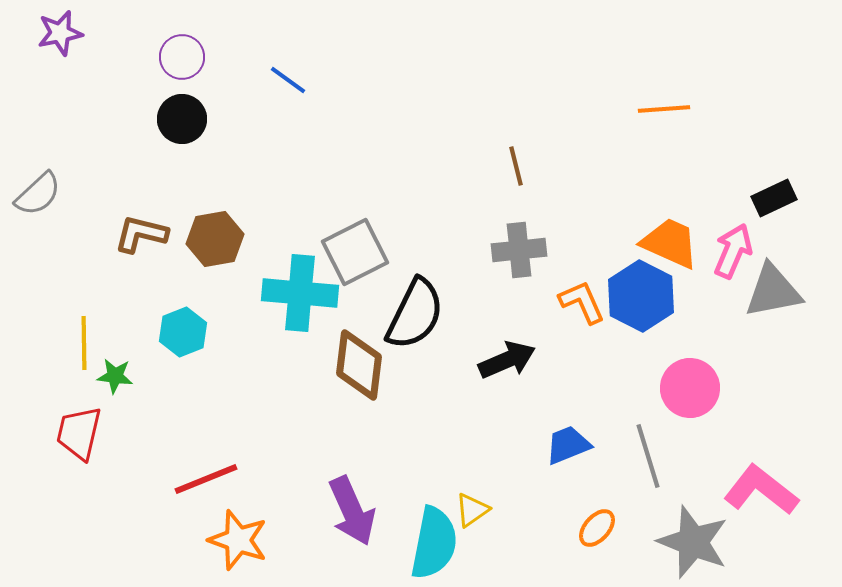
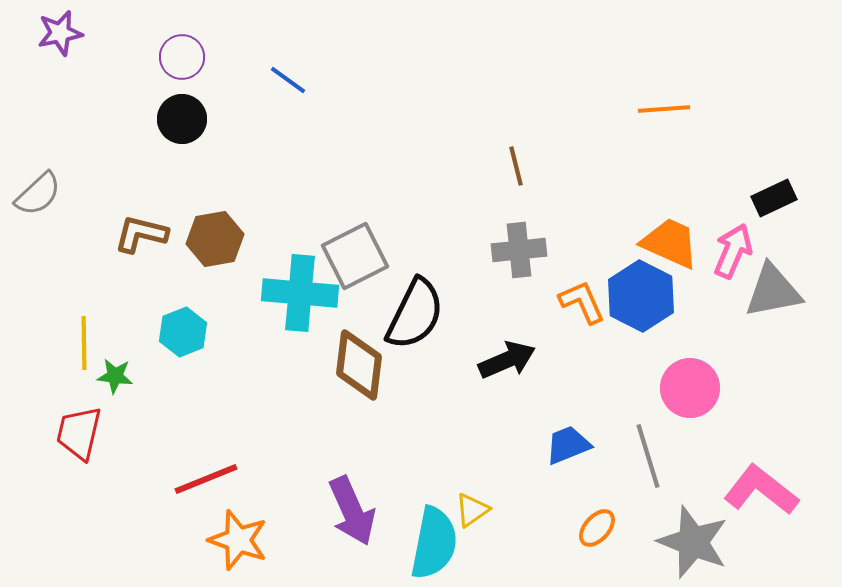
gray square: moved 4 px down
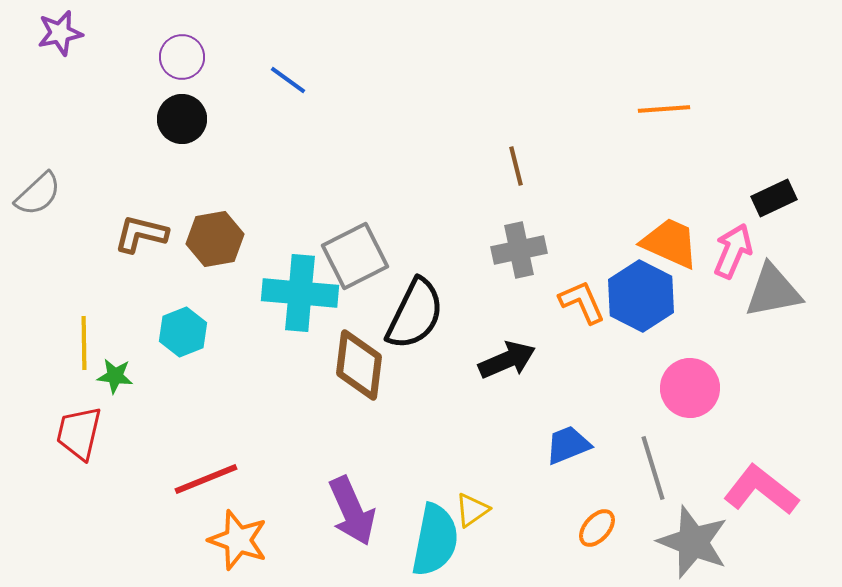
gray cross: rotated 6 degrees counterclockwise
gray line: moved 5 px right, 12 px down
cyan semicircle: moved 1 px right, 3 px up
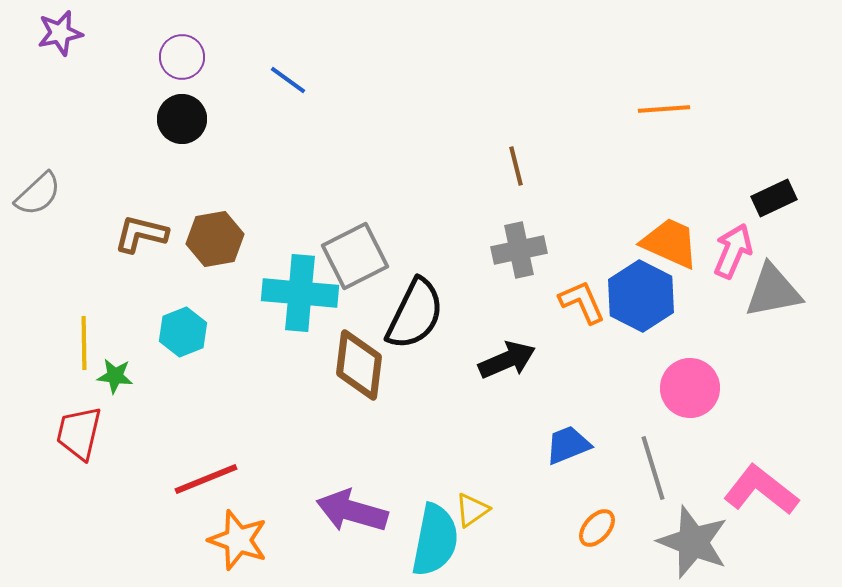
purple arrow: rotated 130 degrees clockwise
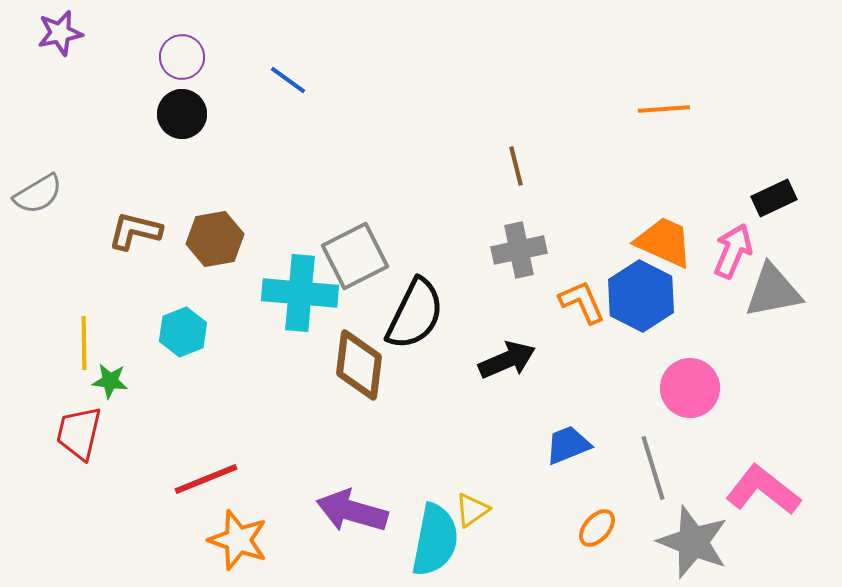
black circle: moved 5 px up
gray semicircle: rotated 12 degrees clockwise
brown L-shape: moved 6 px left, 3 px up
orange trapezoid: moved 6 px left, 1 px up
green star: moved 5 px left, 5 px down
pink L-shape: moved 2 px right
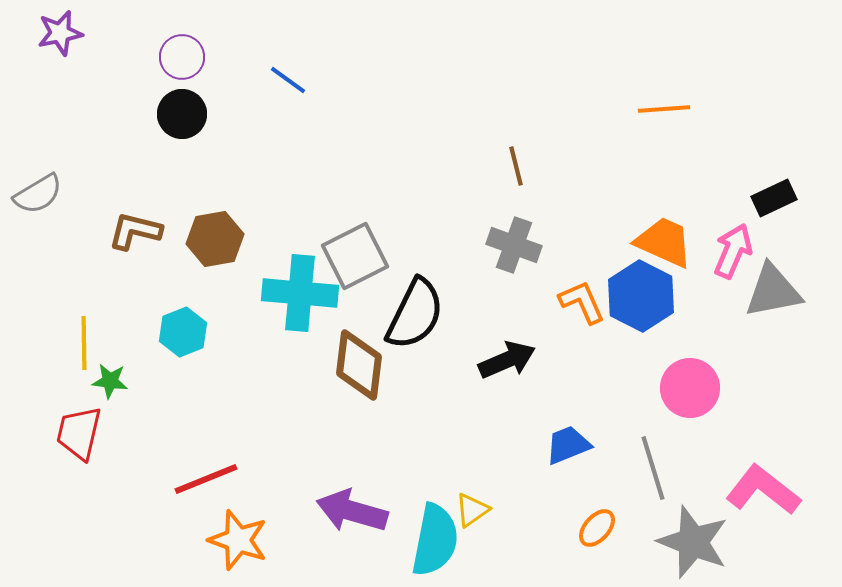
gray cross: moved 5 px left, 5 px up; rotated 32 degrees clockwise
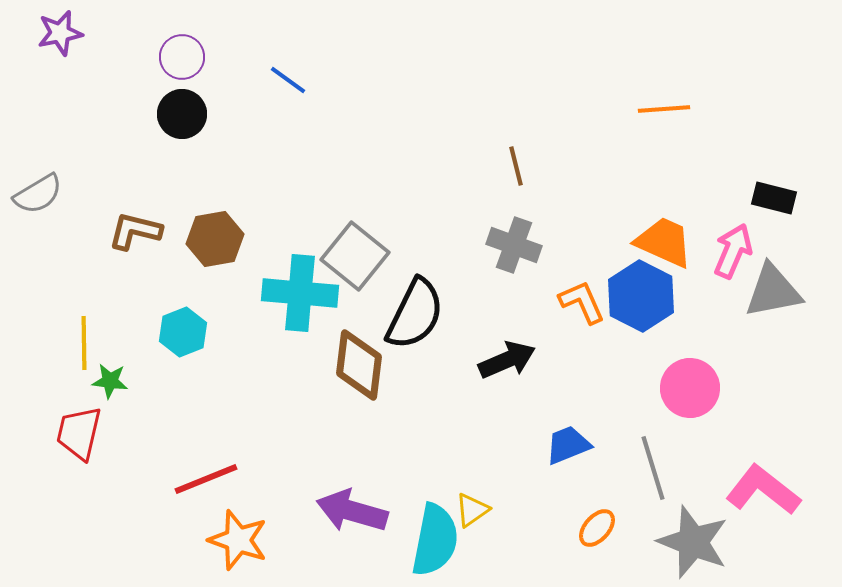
black rectangle: rotated 39 degrees clockwise
gray square: rotated 24 degrees counterclockwise
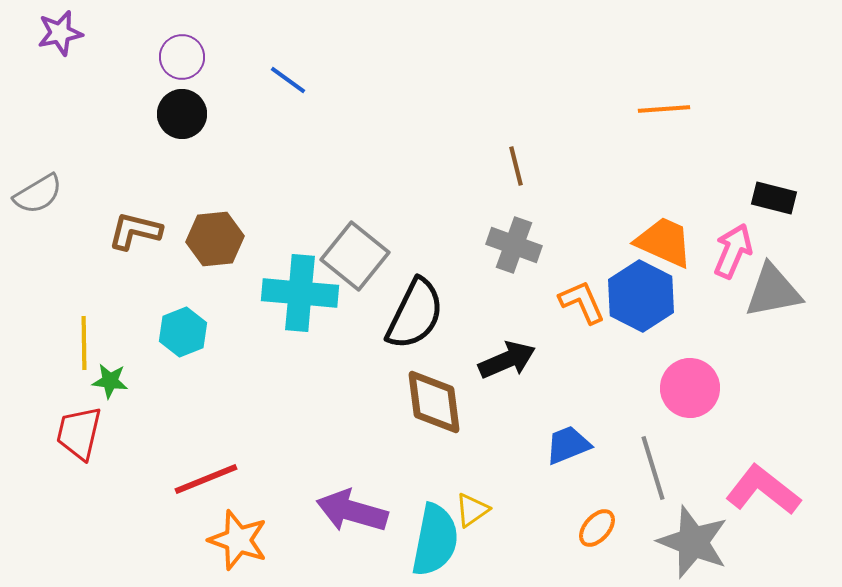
brown hexagon: rotated 4 degrees clockwise
brown diamond: moved 75 px right, 37 px down; rotated 14 degrees counterclockwise
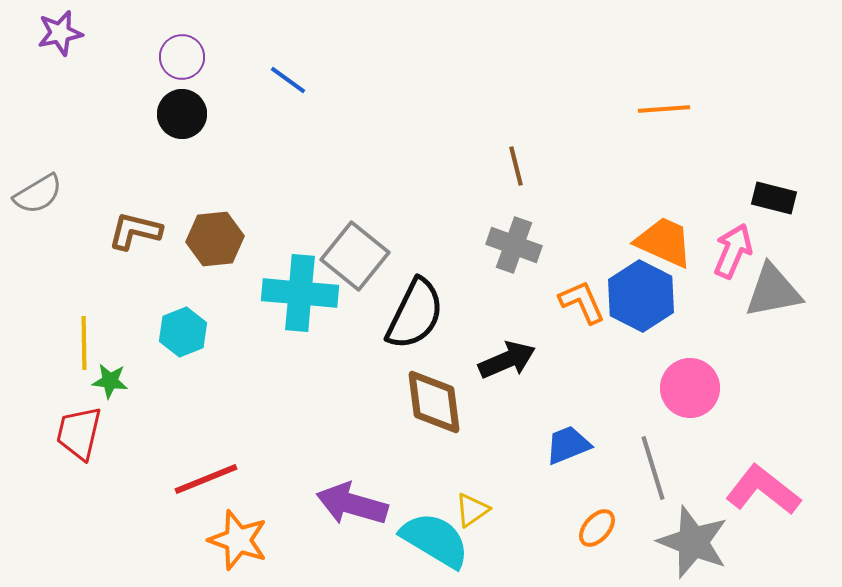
purple arrow: moved 7 px up
cyan semicircle: rotated 70 degrees counterclockwise
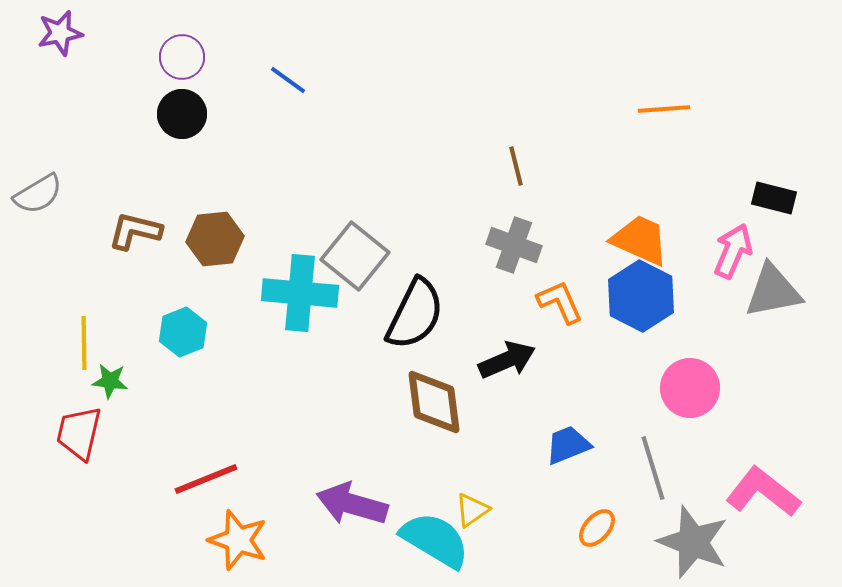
orange trapezoid: moved 24 px left, 2 px up
orange L-shape: moved 22 px left
pink L-shape: moved 2 px down
